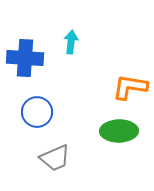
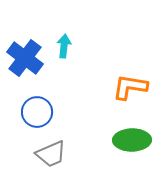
cyan arrow: moved 7 px left, 4 px down
blue cross: rotated 33 degrees clockwise
green ellipse: moved 13 px right, 9 px down
gray trapezoid: moved 4 px left, 4 px up
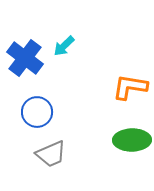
cyan arrow: rotated 140 degrees counterclockwise
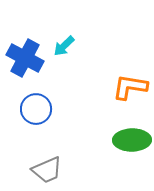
blue cross: rotated 9 degrees counterclockwise
blue circle: moved 1 px left, 3 px up
gray trapezoid: moved 4 px left, 16 px down
